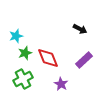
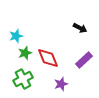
black arrow: moved 1 px up
purple star: rotated 24 degrees clockwise
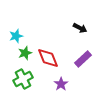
purple rectangle: moved 1 px left, 1 px up
purple star: rotated 16 degrees counterclockwise
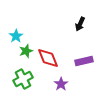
black arrow: moved 4 px up; rotated 88 degrees clockwise
cyan star: rotated 16 degrees counterclockwise
green star: moved 1 px right, 2 px up
purple rectangle: moved 1 px right, 2 px down; rotated 30 degrees clockwise
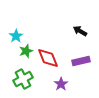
black arrow: moved 7 px down; rotated 96 degrees clockwise
purple rectangle: moved 3 px left
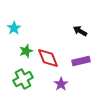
cyan star: moved 2 px left, 8 px up
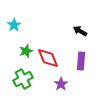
cyan star: moved 3 px up
purple rectangle: rotated 72 degrees counterclockwise
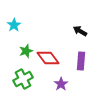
red diamond: rotated 15 degrees counterclockwise
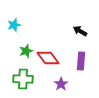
cyan star: rotated 16 degrees clockwise
green cross: rotated 30 degrees clockwise
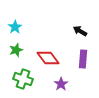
cyan star: moved 1 px right, 2 px down; rotated 16 degrees counterclockwise
green star: moved 10 px left, 1 px up
purple rectangle: moved 2 px right, 2 px up
green cross: rotated 18 degrees clockwise
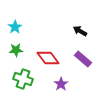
green star: rotated 16 degrees clockwise
purple rectangle: rotated 54 degrees counterclockwise
